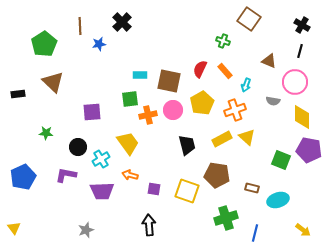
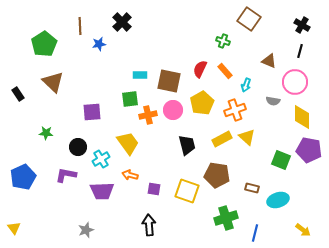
black rectangle at (18, 94): rotated 64 degrees clockwise
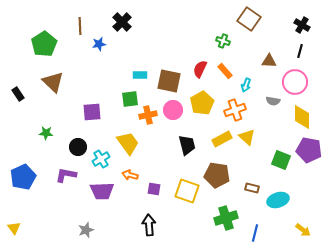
brown triangle at (269, 61): rotated 21 degrees counterclockwise
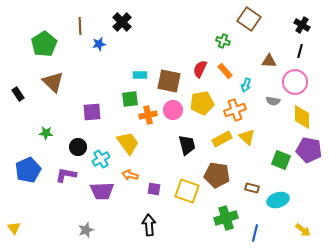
yellow pentagon at (202, 103): rotated 20 degrees clockwise
blue pentagon at (23, 177): moved 5 px right, 7 px up
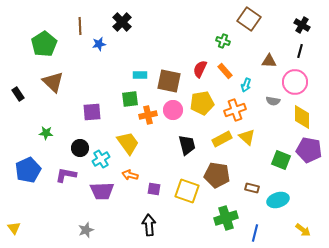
black circle at (78, 147): moved 2 px right, 1 px down
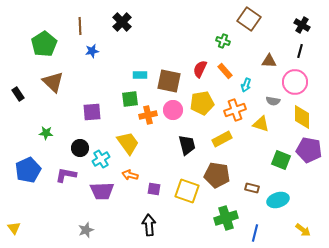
blue star at (99, 44): moved 7 px left, 7 px down
yellow triangle at (247, 137): moved 14 px right, 13 px up; rotated 24 degrees counterclockwise
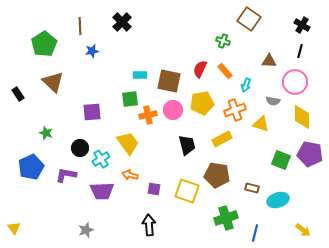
green star at (46, 133): rotated 16 degrees clockwise
purple pentagon at (309, 150): moved 1 px right, 4 px down
blue pentagon at (28, 170): moved 3 px right, 3 px up
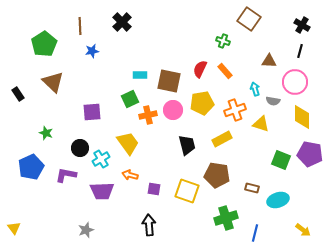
cyan arrow at (246, 85): moved 9 px right, 4 px down; rotated 144 degrees clockwise
green square at (130, 99): rotated 18 degrees counterclockwise
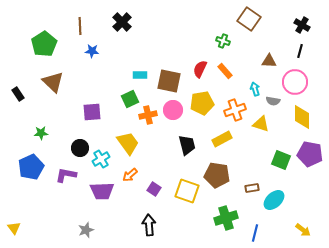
blue star at (92, 51): rotated 16 degrees clockwise
green star at (46, 133): moved 5 px left; rotated 24 degrees counterclockwise
orange arrow at (130, 175): rotated 56 degrees counterclockwise
brown rectangle at (252, 188): rotated 24 degrees counterclockwise
purple square at (154, 189): rotated 24 degrees clockwise
cyan ellipse at (278, 200): moved 4 px left; rotated 25 degrees counterclockwise
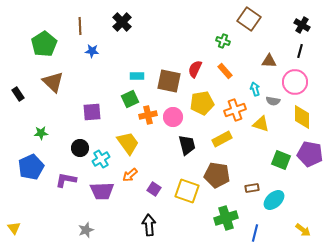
red semicircle at (200, 69): moved 5 px left
cyan rectangle at (140, 75): moved 3 px left, 1 px down
pink circle at (173, 110): moved 7 px down
purple L-shape at (66, 175): moved 5 px down
